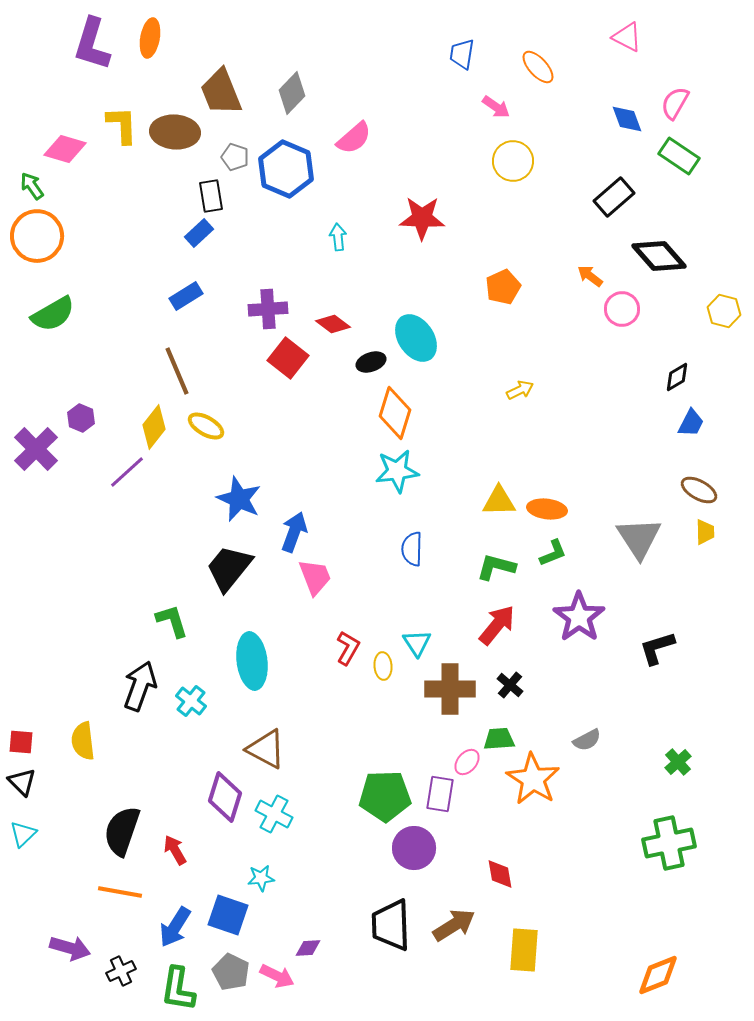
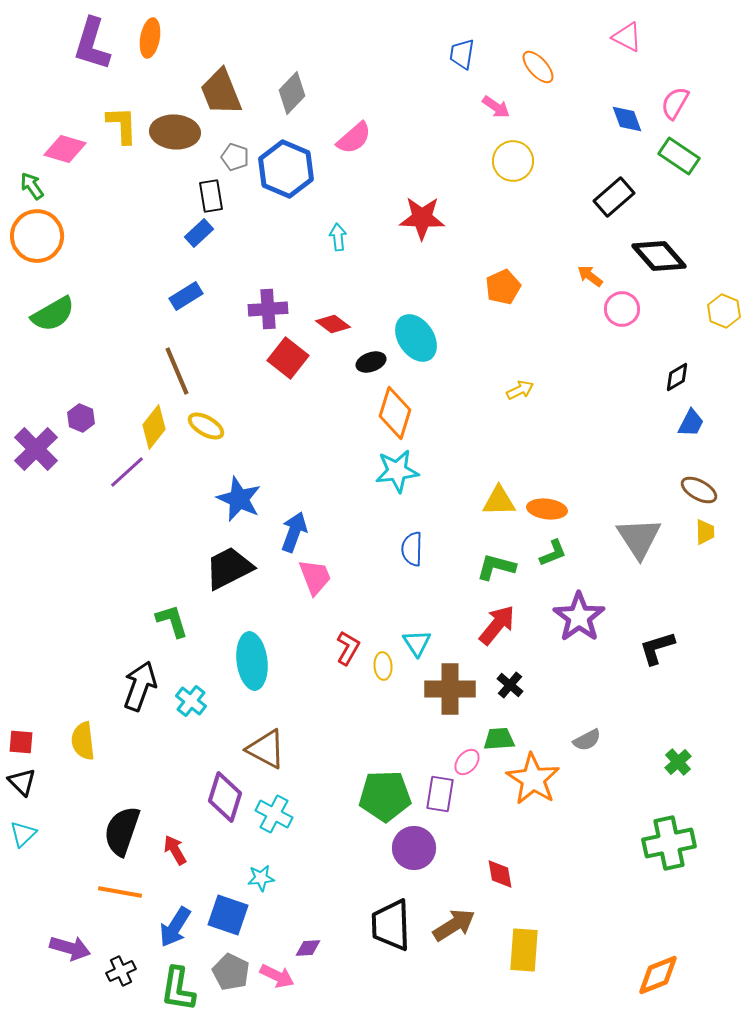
yellow hexagon at (724, 311): rotated 8 degrees clockwise
black trapezoid at (229, 568): rotated 24 degrees clockwise
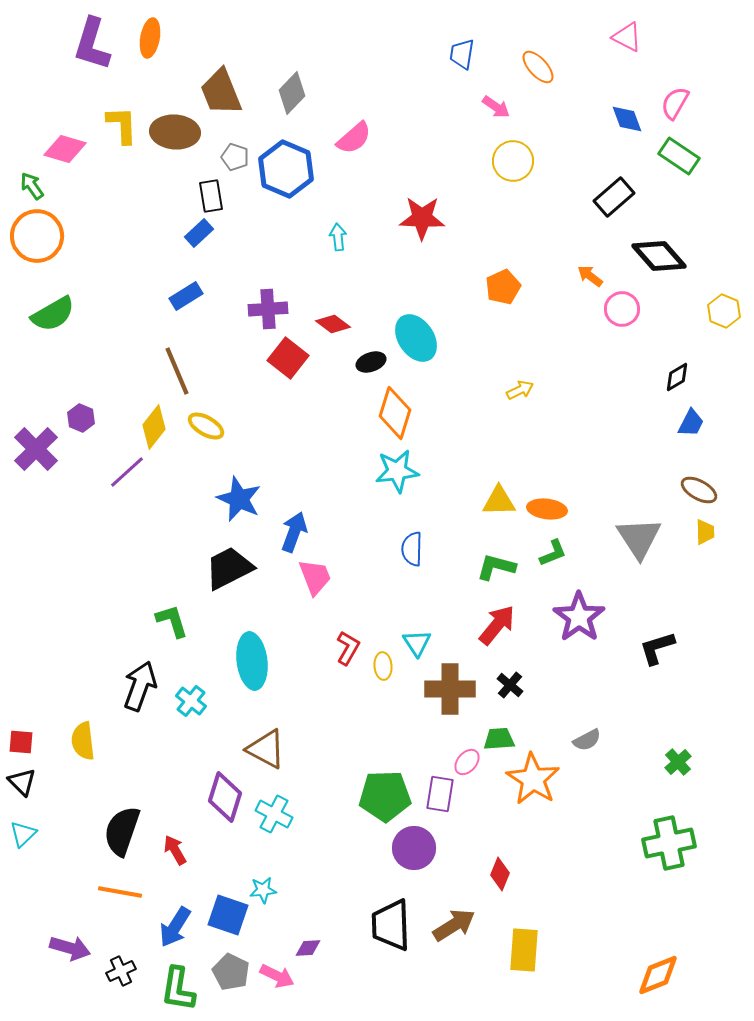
red diamond at (500, 874): rotated 32 degrees clockwise
cyan star at (261, 878): moved 2 px right, 12 px down
